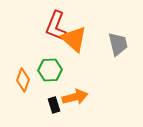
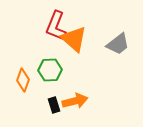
gray trapezoid: rotated 65 degrees clockwise
orange arrow: moved 4 px down
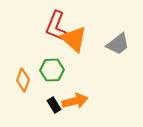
green hexagon: moved 2 px right
black rectangle: rotated 14 degrees counterclockwise
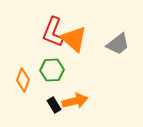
red L-shape: moved 3 px left, 6 px down
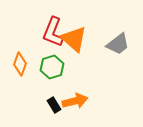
green hexagon: moved 3 px up; rotated 15 degrees counterclockwise
orange diamond: moved 3 px left, 16 px up
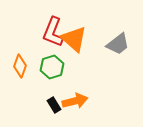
orange diamond: moved 2 px down
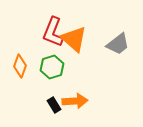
orange arrow: rotated 10 degrees clockwise
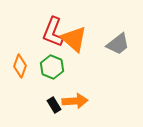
green hexagon: rotated 20 degrees counterclockwise
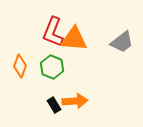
orange triangle: rotated 36 degrees counterclockwise
gray trapezoid: moved 4 px right, 2 px up
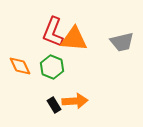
gray trapezoid: rotated 25 degrees clockwise
orange diamond: rotated 45 degrees counterclockwise
